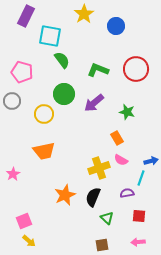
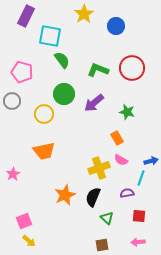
red circle: moved 4 px left, 1 px up
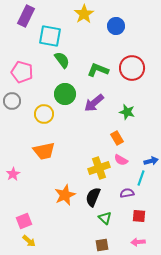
green circle: moved 1 px right
green triangle: moved 2 px left
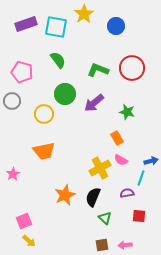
purple rectangle: moved 8 px down; rotated 45 degrees clockwise
cyan square: moved 6 px right, 9 px up
green semicircle: moved 4 px left
yellow cross: moved 1 px right; rotated 10 degrees counterclockwise
pink arrow: moved 13 px left, 3 px down
